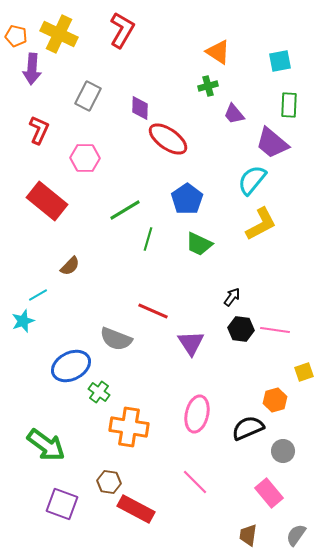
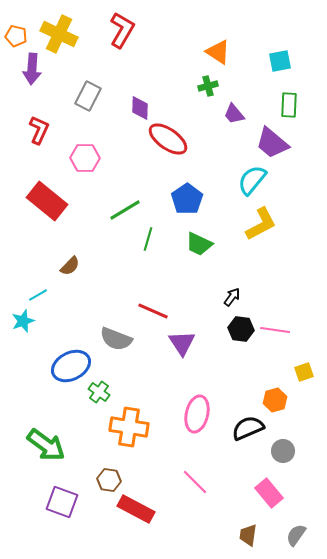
purple triangle at (191, 343): moved 9 px left
brown hexagon at (109, 482): moved 2 px up
purple square at (62, 504): moved 2 px up
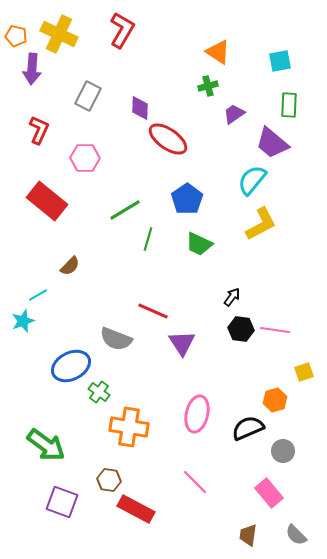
purple trapezoid at (234, 114): rotated 95 degrees clockwise
gray semicircle at (296, 535): rotated 80 degrees counterclockwise
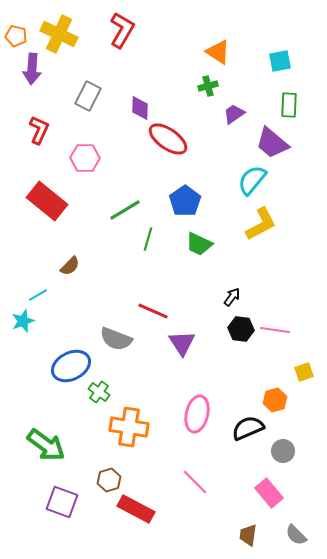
blue pentagon at (187, 199): moved 2 px left, 2 px down
brown hexagon at (109, 480): rotated 25 degrees counterclockwise
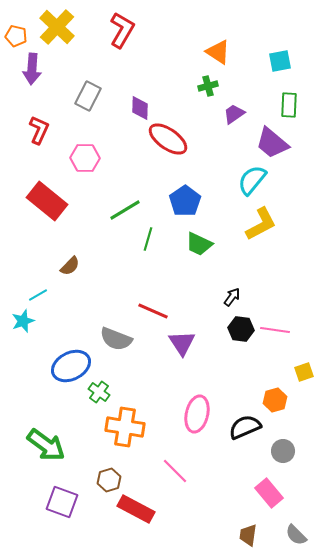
yellow cross at (59, 34): moved 2 px left, 7 px up; rotated 18 degrees clockwise
orange cross at (129, 427): moved 4 px left
black semicircle at (248, 428): moved 3 px left, 1 px up
pink line at (195, 482): moved 20 px left, 11 px up
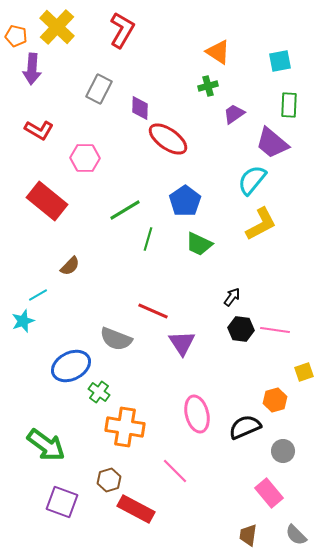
gray rectangle at (88, 96): moved 11 px right, 7 px up
red L-shape at (39, 130): rotated 96 degrees clockwise
pink ellipse at (197, 414): rotated 27 degrees counterclockwise
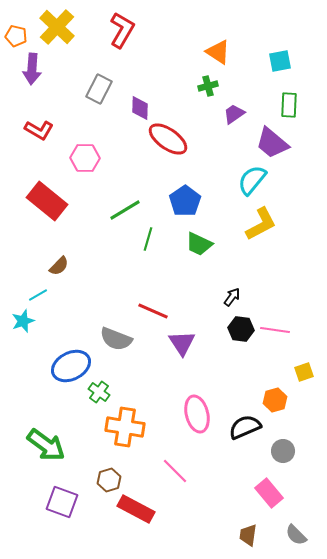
brown semicircle at (70, 266): moved 11 px left
